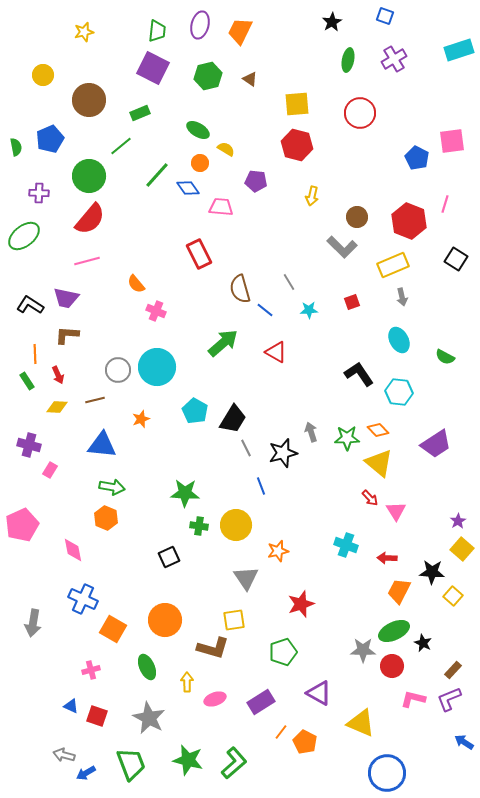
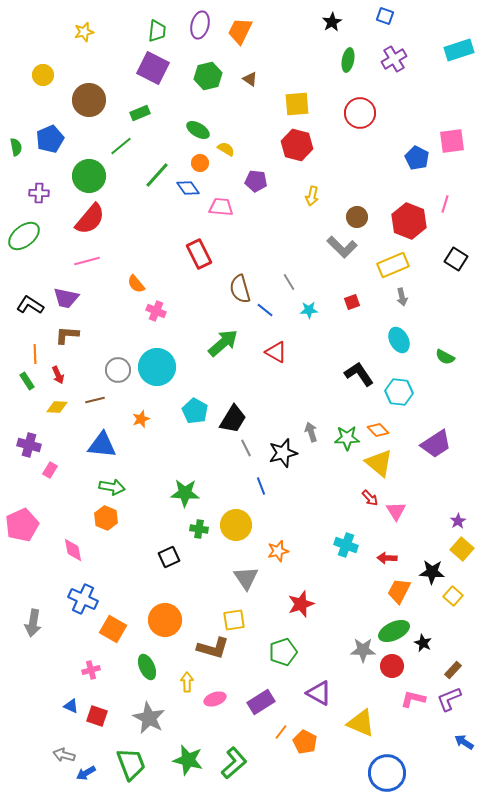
green cross at (199, 526): moved 3 px down
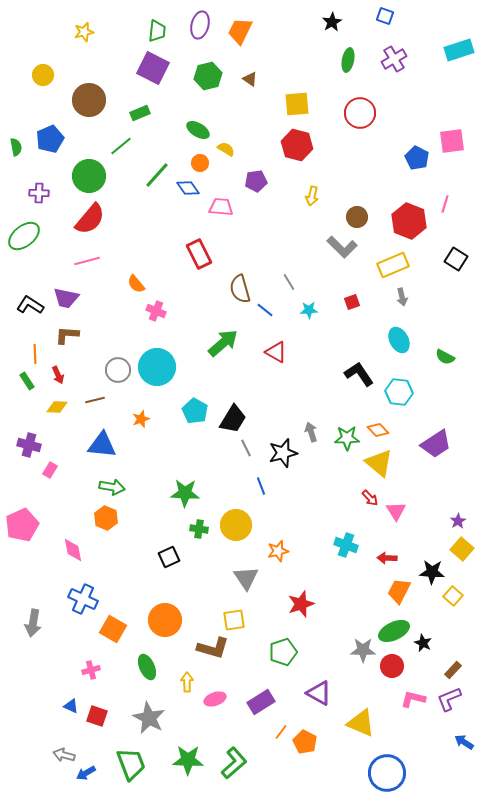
purple pentagon at (256, 181): rotated 15 degrees counterclockwise
green star at (188, 760): rotated 12 degrees counterclockwise
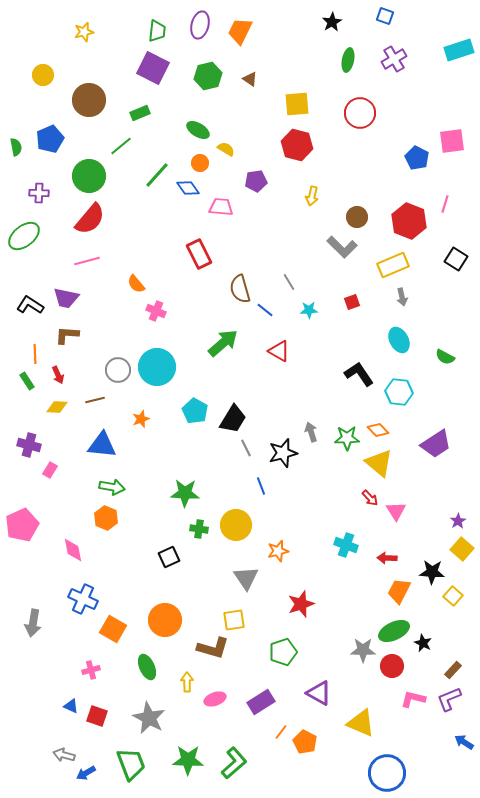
red triangle at (276, 352): moved 3 px right, 1 px up
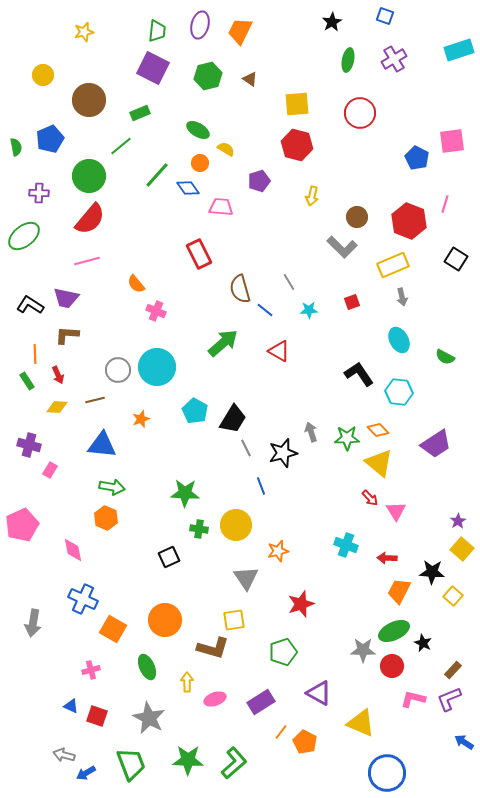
purple pentagon at (256, 181): moved 3 px right; rotated 10 degrees counterclockwise
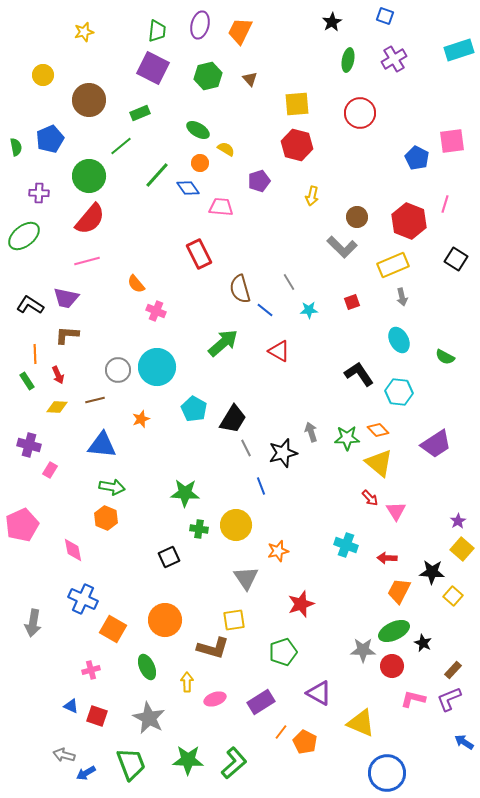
brown triangle at (250, 79): rotated 14 degrees clockwise
cyan pentagon at (195, 411): moved 1 px left, 2 px up
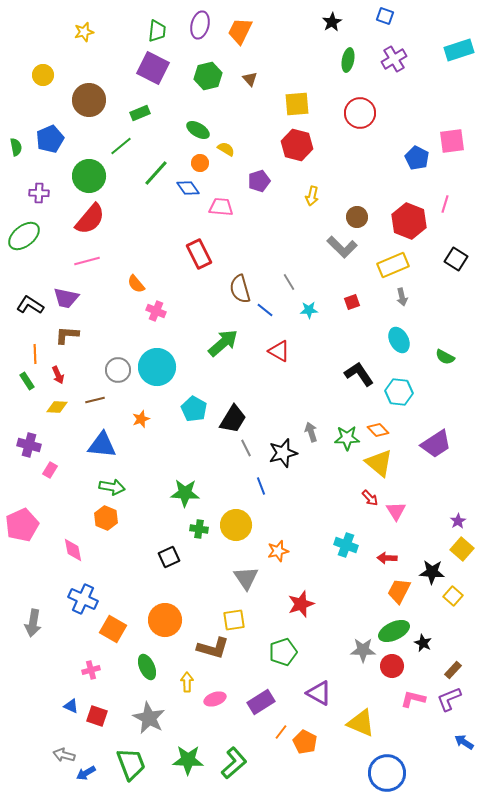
green line at (157, 175): moved 1 px left, 2 px up
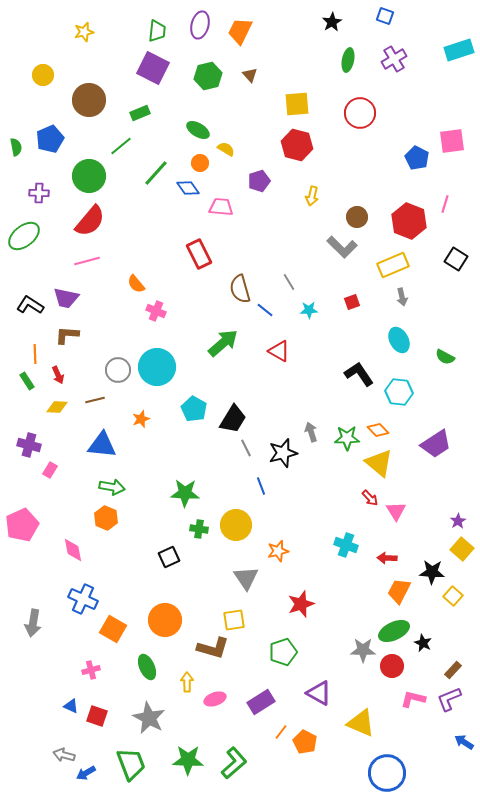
brown triangle at (250, 79): moved 4 px up
red semicircle at (90, 219): moved 2 px down
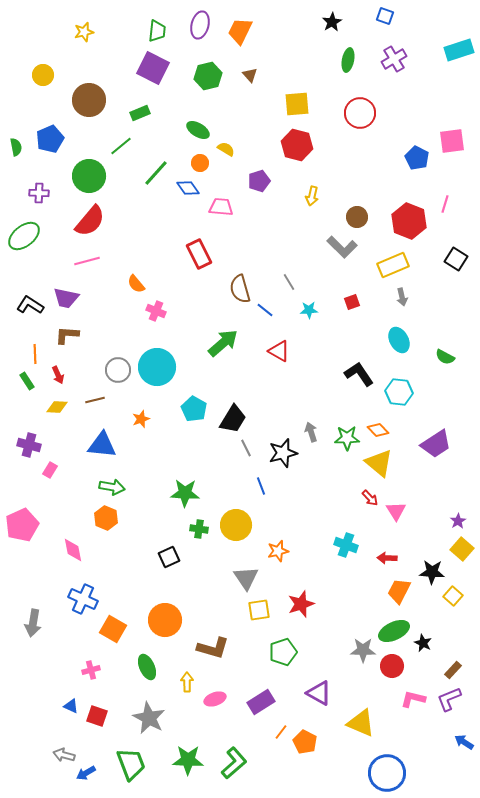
yellow square at (234, 620): moved 25 px right, 10 px up
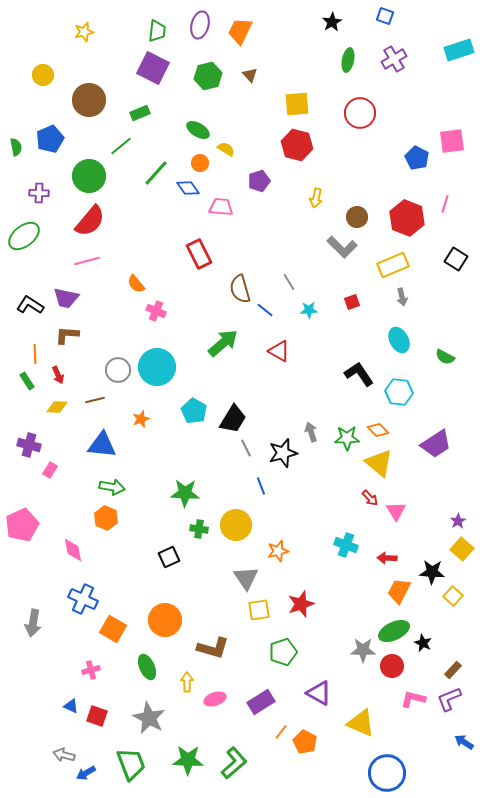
yellow arrow at (312, 196): moved 4 px right, 2 px down
red hexagon at (409, 221): moved 2 px left, 3 px up
cyan pentagon at (194, 409): moved 2 px down
